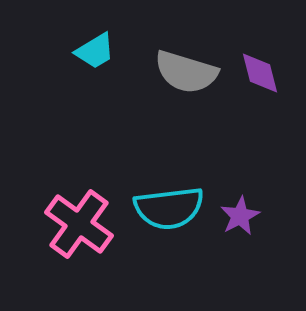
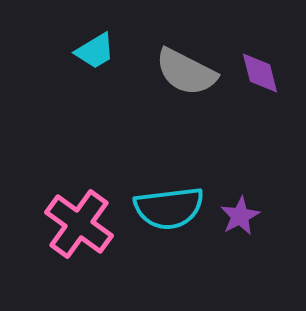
gray semicircle: rotated 10 degrees clockwise
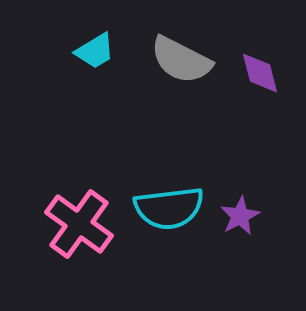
gray semicircle: moved 5 px left, 12 px up
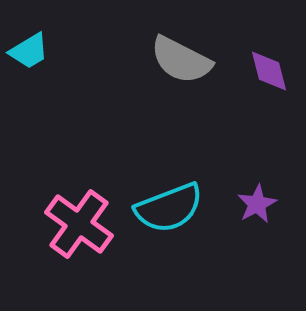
cyan trapezoid: moved 66 px left
purple diamond: moved 9 px right, 2 px up
cyan semicircle: rotated 14 degrees counterclockwise
purple star: moved 17 px right, 12 px up
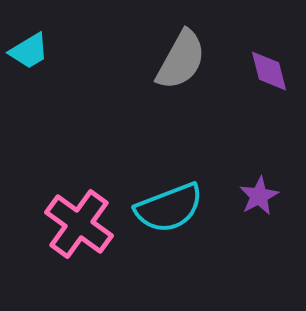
gray semicircle: rotated 88 degrees counterclockwise
purple star: moved 2 px right, 8 px up
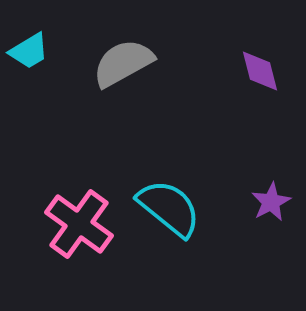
gray semicircle: moved 58 px left, 3 px down; rotated 148 degrees counterclockwise
purple diamond: moved 9 px left
purple star: moved 12 px right, 6 px down
cyan semicircle: rotated 120 degrees counterclockwise
